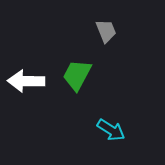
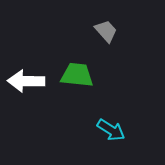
gray trapezoid: rotated 20 degrees counterclockwise
green trapezoid: rotated 68 degrees clockwise
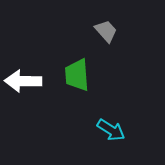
green trapezoid: rotated 100 degrees counterclockwise
white arrow: moved 3 px left
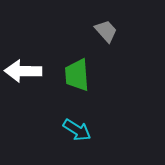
white arrow: moved 10 px up
cyan arrow: moved 34 px left
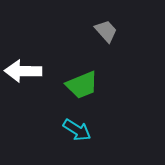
green trapezoid: moved 5 px right, 10 px down; rotated 108 degrees counterclockwise
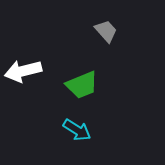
white arrow: rotated 15 degrees counterclockwise
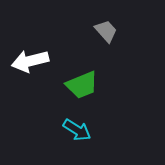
white arrow: moved 7 px right, 10 px up
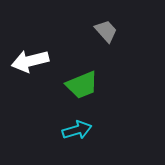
cyan arrow: rotated 48 degrees counterclockwise
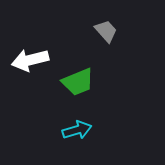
white arrow: moved 1 px up
green trapezoid: moved 4 px left, 3 px up
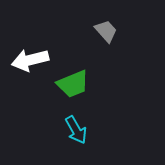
green trapezoid: moved 5 px left, 2 px down
cyan arrow: moved 1 px left; rotated 76 degrees clockwise
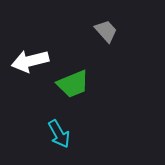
white arrow: moved 1 px down
cyan arrow: moved 17 px left, 4 px down
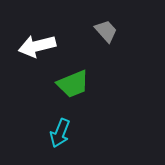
white arrow: moved 7 px right, 15 px up
cyan arrow: moved 1 px right, 1 px up; rotated 52 degrees clockwise
